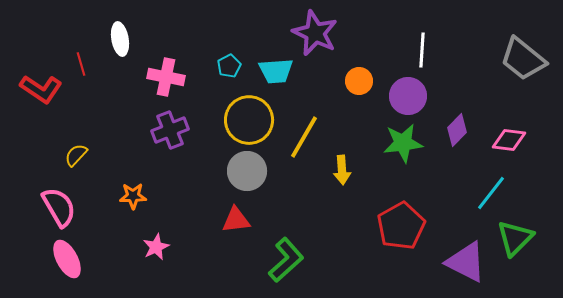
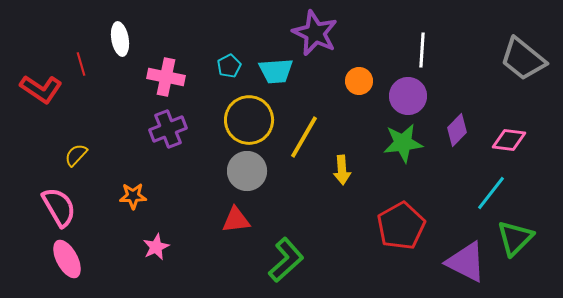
purple cross: moved 2 px left, 1 px up
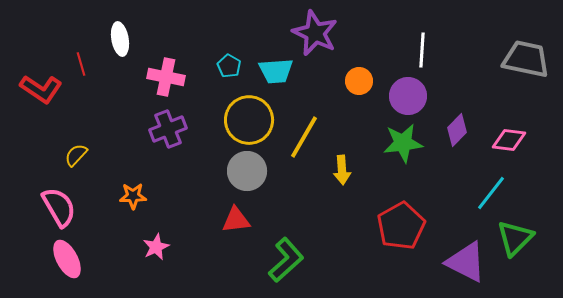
gray trapezoid: moved 3 px right; rotated 153 degrees clockwise
cyan pentagon: rotated 15 degrees counterclockwise
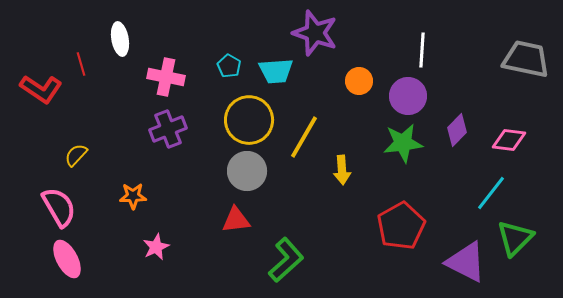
purple star: rotated 6 degrees counterclockwise
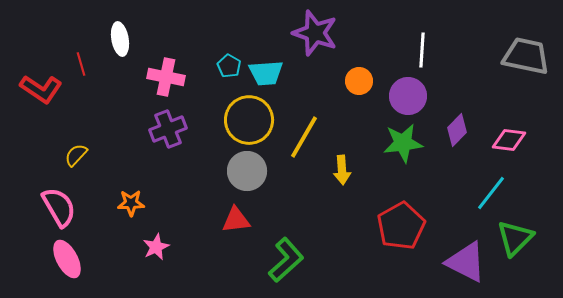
gray trapezoid: moved 3 px up
cyan trapezoid: moved 10 px left, 2 px down
orange star: moved 2 px left, 7 px down
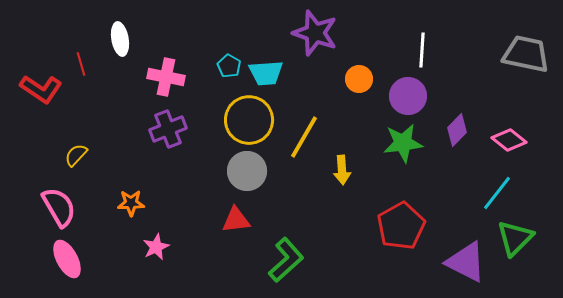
gray trapezoid: moved 2 px up
orange circle: moved 2 px up
pink diamond: rotated 32 degrees clockwise
cyan line: moved 6 px right
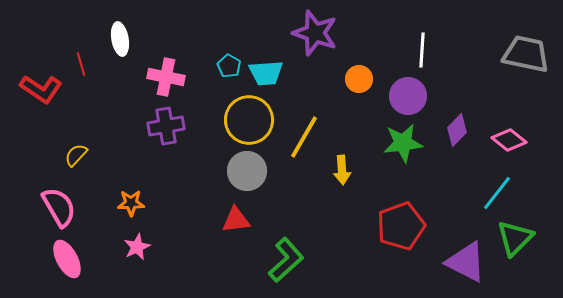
purple cross: moved 2 px left, 3 px up; rotated 12 degrees clockwise
red pentagon: rotated 9 degrees clockwise
pink star: moved 19 px left
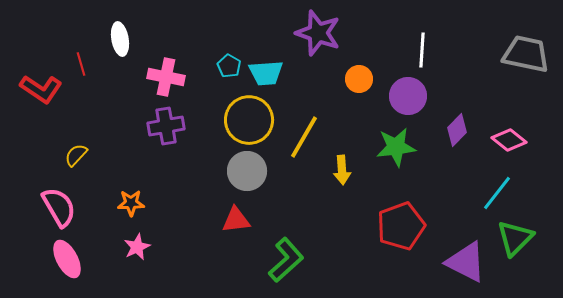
purple star: moved 3 px right
green star: moved 7 px left, 4 px down
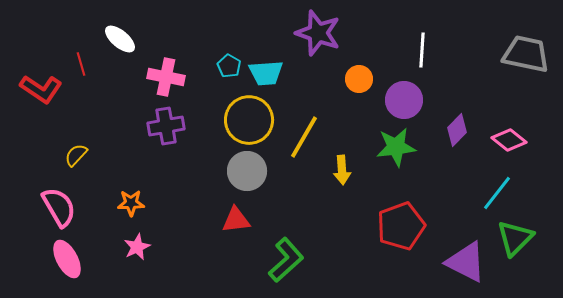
white ellipse: rotated 40 degrees counterclockwise
purple circle: moved 4 px left, 4 px down
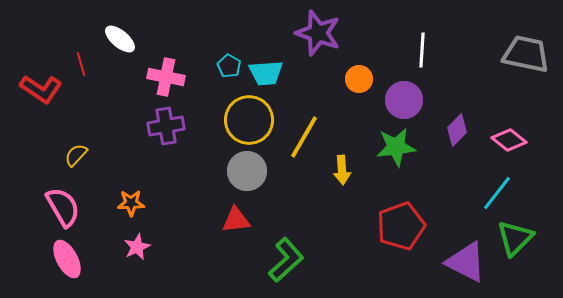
pink semicircle: moved 4 px right
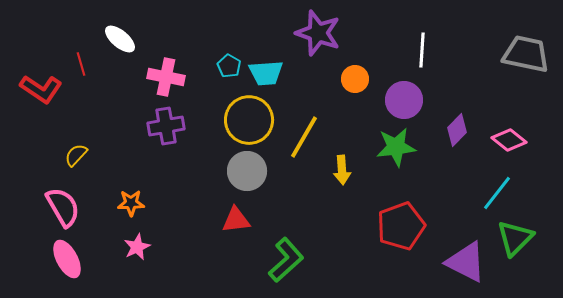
orange circle: moved 4 px left
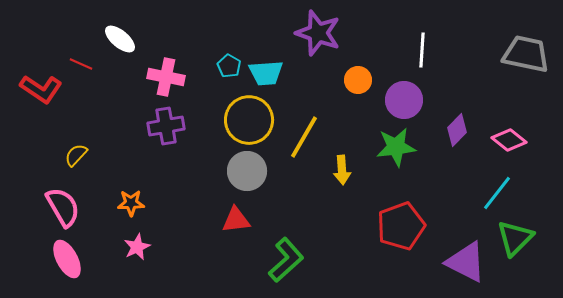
red line: rotated 50 degrees counterclockwise
orange circle: moved 3 px right, 1 px down
